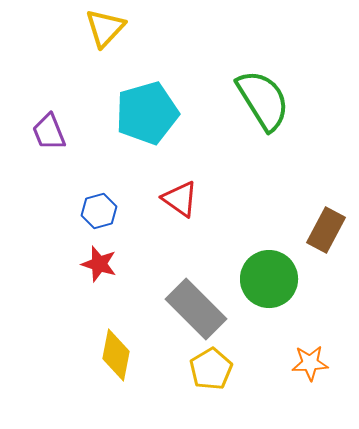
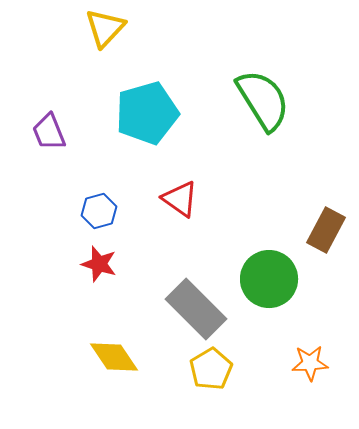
yellow diamond: moved 2 px left, 2 px down; rotated 45 degrees counterclockwise
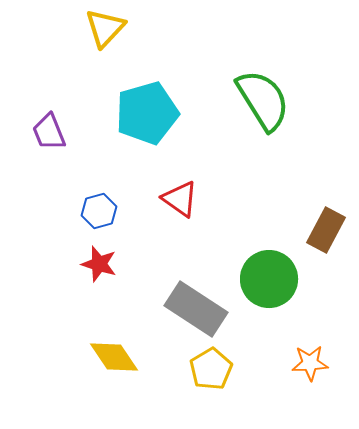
gray rectangle: rotated 12 degrees counterclockwise
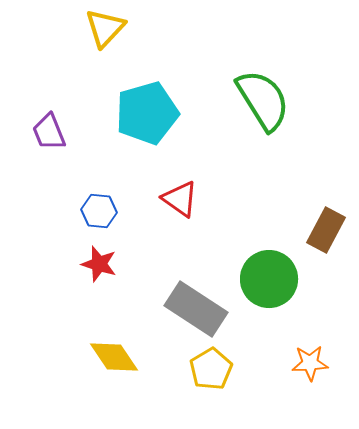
blue hexagon: rotated 20 degrees clockwise
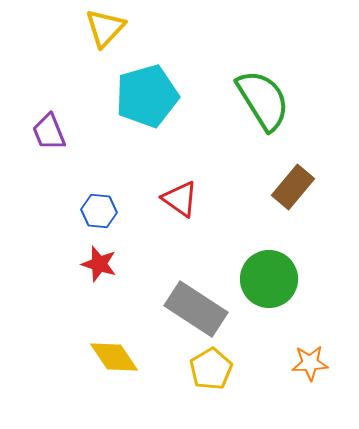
cyan pentagon: moved 17 px up
brown rectangle: moved 33 px left, 43 px up; rotated 12 degrees clockwise
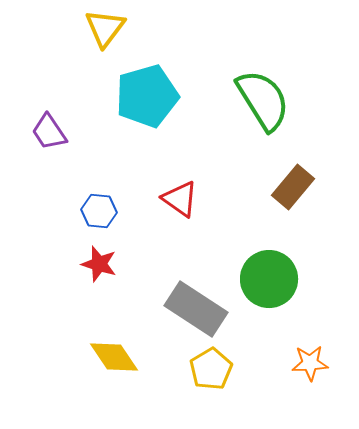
yellow triangle: rotated 6 degrees counterclockwise
purple trapezoid: rotated 12 degrees counterclockwise
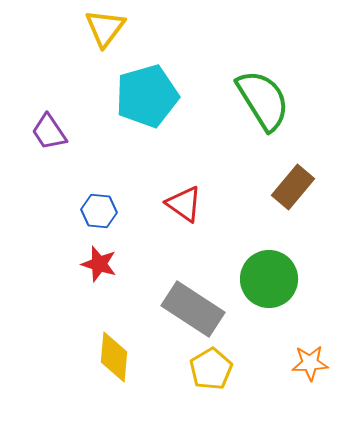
red triangle: moved 4 px right, 5 px down
gray rectangle: moved 3 px left
yellow diamond: rotated 39 degrees clockwise
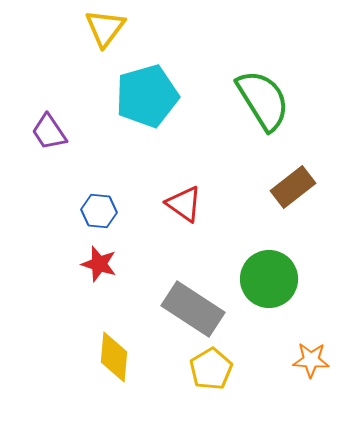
brown rectangle: rotated 12 degrees clockwise
orange star: moved 1 px right, 3 px up; rotated 6 degrees clockwise
